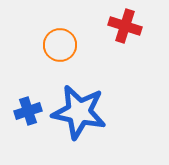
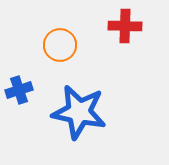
red cross: rotated 16 degrees counterclockwise
blue cross: moved 9 px left, 21 px up
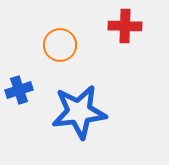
blue star: rotated 18 degrees counterclockwise
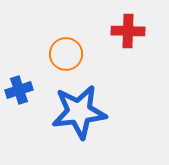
red cross: moved 3 px right, 5 px down
orange circle: moved 6 px right, 9 px down
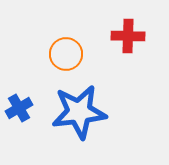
red cross: moved 5 px down
blue cross: moved 18 px down; rotated 12 degrees counterclockwise
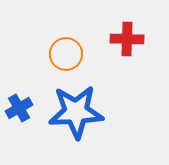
red cross: moved 1 px left, 3 px down
blue star: moved 3 px left; rotated 4 degrees clockwise
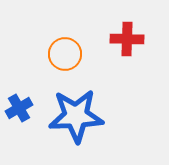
orange circle: moved 1 px left
blue star: moved 4 px down
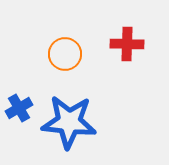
red cross: moved 5 px down
blue star: moved 7 px left, 6 px down; rotated 8 degrees clockwise
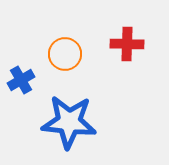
blue cross: moved 2 px right, 28 px up
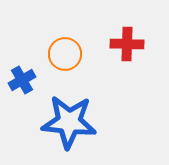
blue cross: moved 1 px right
